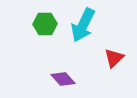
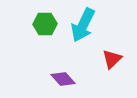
red triangle: moved 2 px left, 1 px down
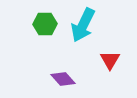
red triangle: moved 2 px left, 1 px down; rotated 15 degrees counterclockwise
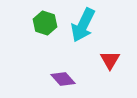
green hexagon: moved 1 px up; rotated 20 degrees clockwise
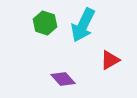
red triangle: rotated 30 degrees clockwise
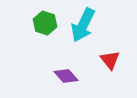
red triangle: rotated 40 degrees counterclockwise
purple diamond: moved 3 px right, 3 px up
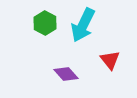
green hexagon: rotated 10 degrees clockwise
purple diamond: moved 2 px up
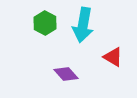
cyan arrow: rotated 16 degrees counterclockwise
red triangle: moved 3 px right, 3 px up; rotated 20 degrees counterclockwise
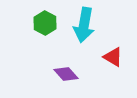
cyan arrow: moved 1 px right
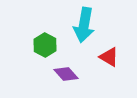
green hexagon: moved 22 px down
red triangle: moved 4 px left
